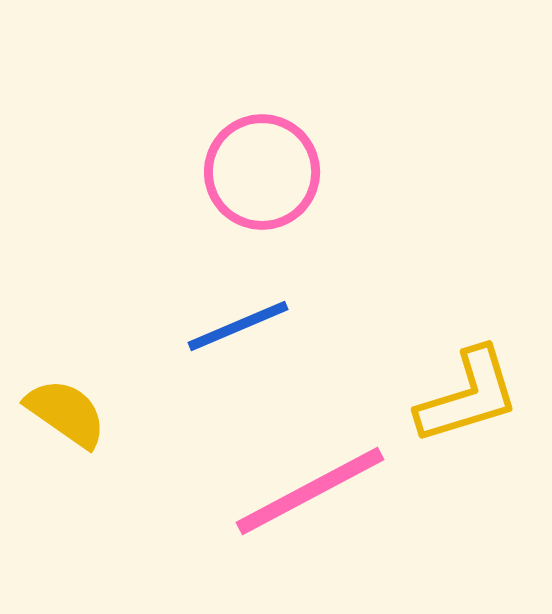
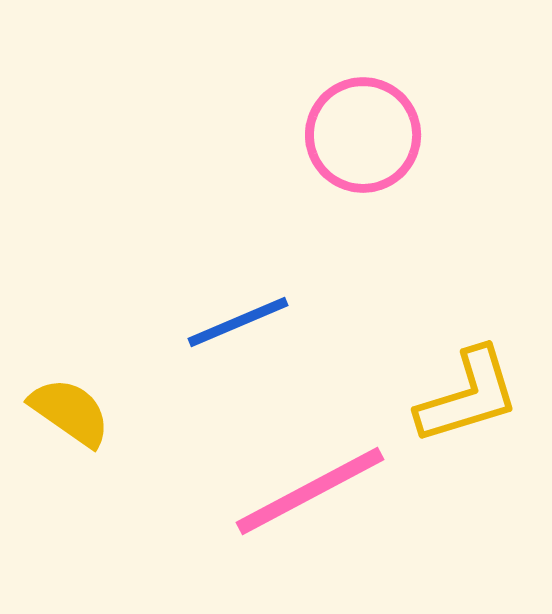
pink circle: moved 101 px right, 37 px up
blue line: moved 4 px up
yellow semicircle: moved 4 px right, 1 px up
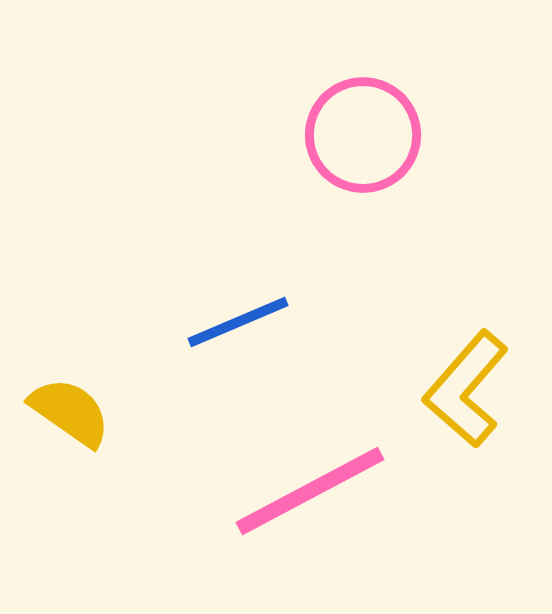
yellow L-shape: moved 2 px left, 7 px up; rotated 148 degrees clockwise
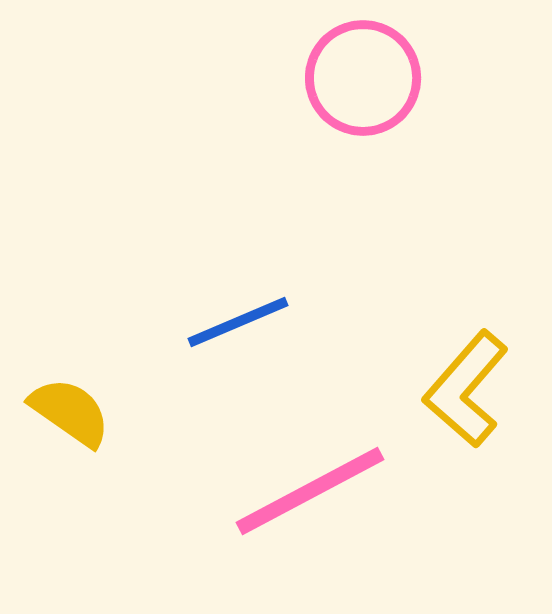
pink circle: moved 57 px up
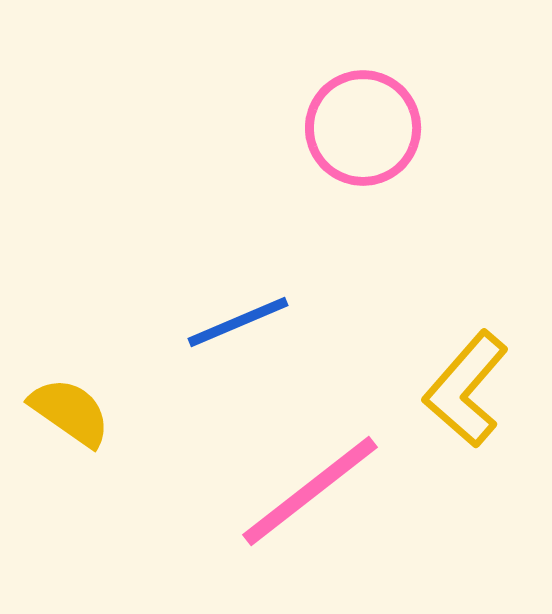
pink circle: moved 50 px down
pink line: rotated 10 degrees counterclockwise
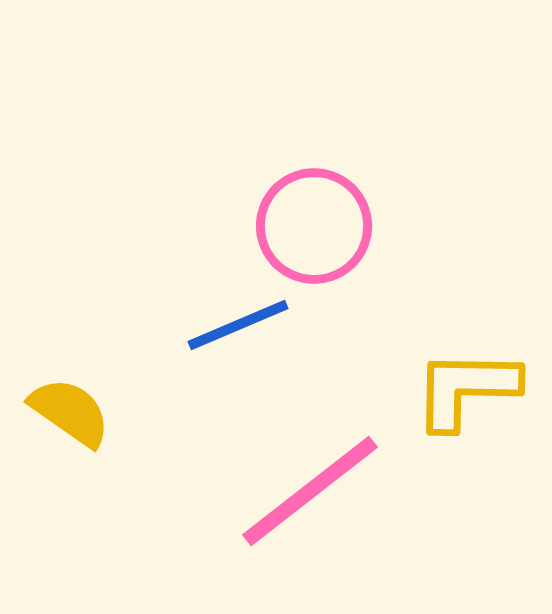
pink circle: moved 49 px left, 98 px down
blue line: moved 3 px down
yellow L-shape: rotated 50 degrees clockwise
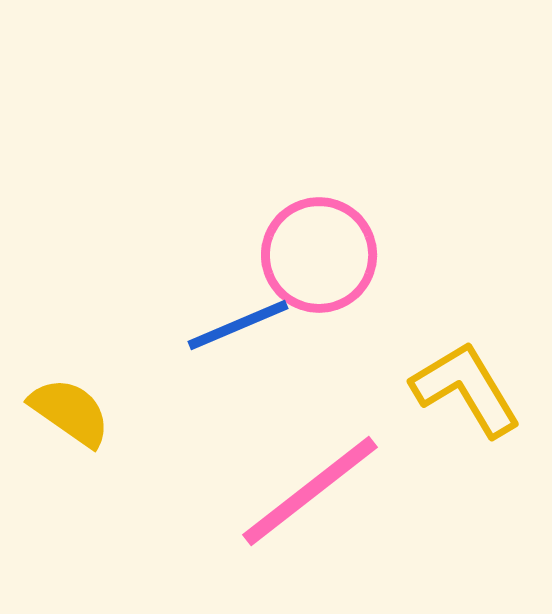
pink circle: moved 5 px right, 29 px down
yellow L-shape: rotated 58 degrees clockwise
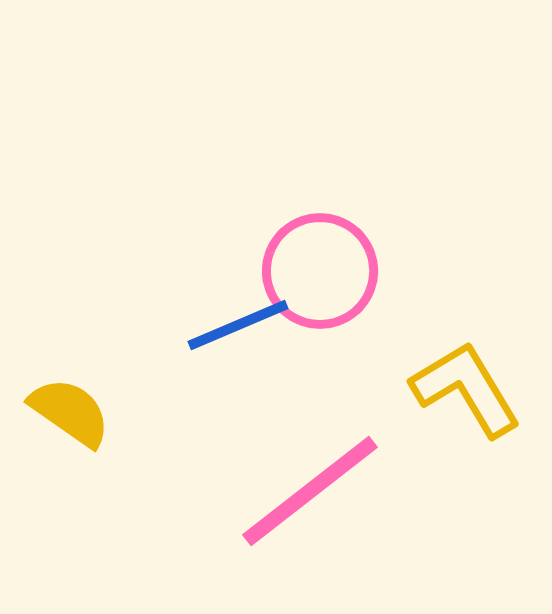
pink circle: moved 1 px right, 16 px down
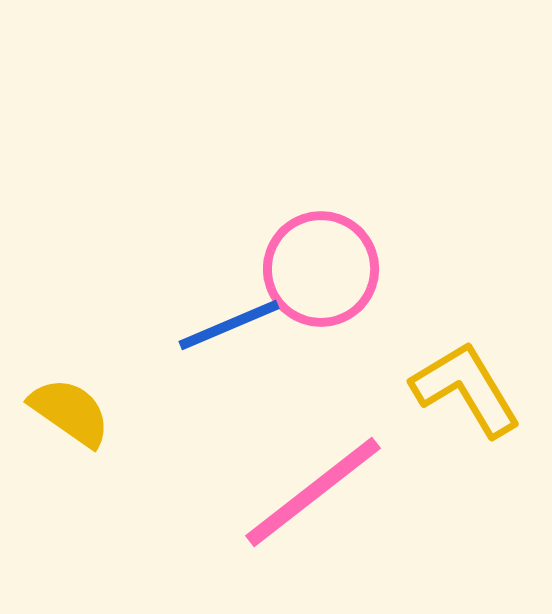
pink circle: moved 1 px right, 2 px up
blue line: moved 9 px left
pink line: moved 3 px right, 1 px down
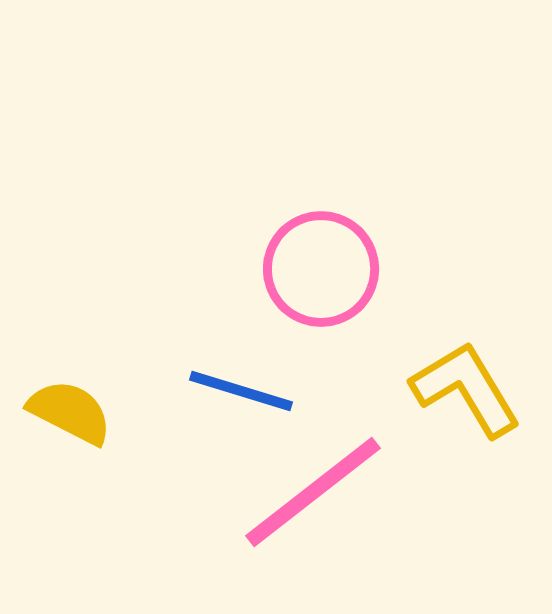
blue line: moved 12 px right, 66 px down; rotated 40 degrees clockwise
yellow semicircle: rotated 8 degrees counterclockwise
